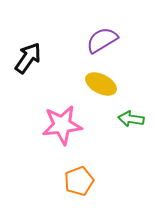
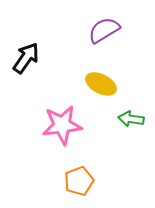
purple semicircle: moved 2 px right, 10 px up
black arrow: moved 2 px left
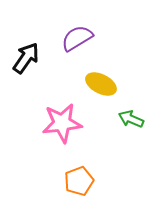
purple semicircle: moved 27 px left, 8 px down
green arrow: rotated 15 degrees clockwise
pink star: moved 2 px up
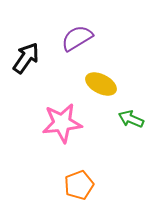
orange pentagon: moved 4 px down
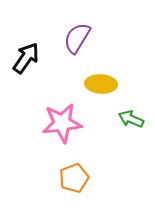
purple semicircle: rotated 28 degrees counterclockwise
yellow ellipse: rotated 24 degrees counterclockwise
orange pentagon: moved 5 px left, 7 px up
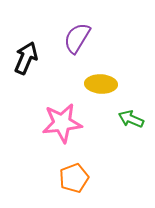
black arrow: rotated 12 degrees counterclockwise
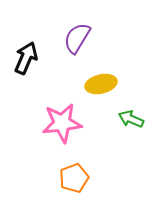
yellow ellipse: rotated 16 degrees counterclockwise
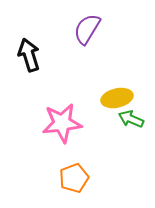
purple semicircle: moved 10 px right, 9 px up
black arrow: moved 3 px right, 3 px up; rotated 40 degrees counterclockwise
yellow ellipse: moved 16 px right, 14 px down
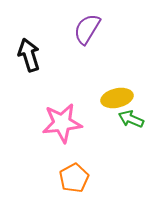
orange pentagon: rotated 8 degrees counterclockwise
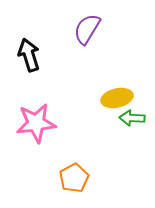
green arrow: moved 1 px right, 1 px up; rotated 20 degrees counterclockwise
pink star: moved 26 px left
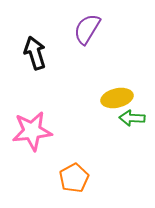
black arrow: moved 6 px right, 2 px up
pink star: moved 4 px left, 8 px down
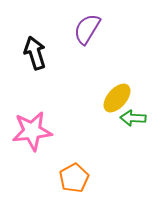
yellow ellipse: rotated 36 degrees counterclockwise
green arrow: moved 1 px right
